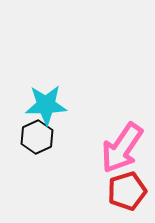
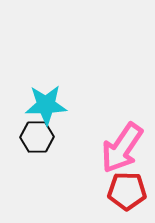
black hexagon: rotated 24 degrees clockwise
red pentagon: rotated 18 degrees clockwise
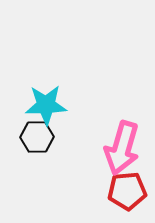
pink arrow: rotated 18 degrees counterclockwise
red pentagon: rotated 6 degrees counterclockwise
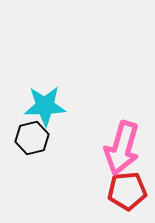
cyan star: moved 1 px left, 1 px down
black hexagon: moved 5 px left, 1 px down; rotated 12 degrees counterclockwise
